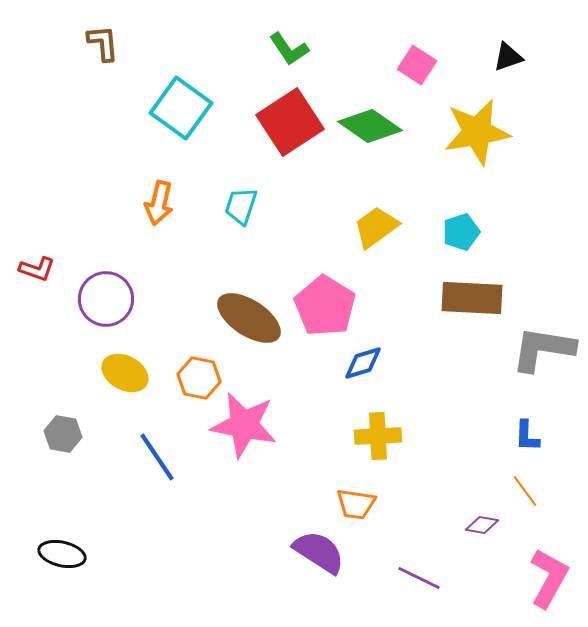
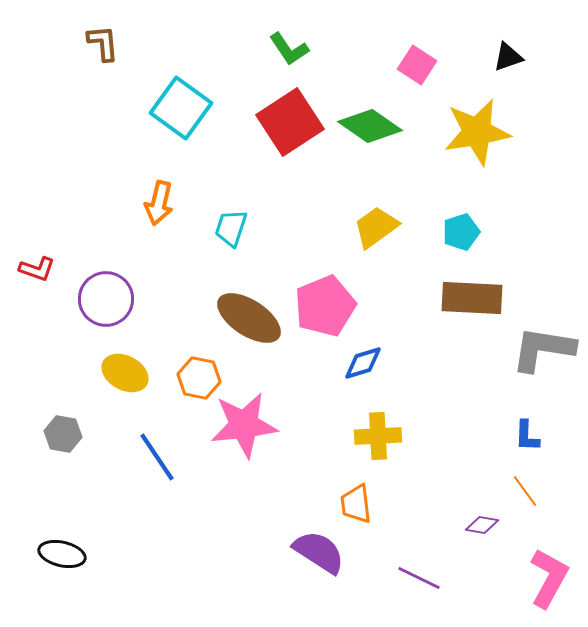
cyan trapezoid: moved 10 px left, 22 px down
pink pentagon: rotated 18 degrees clockwise
pink star: rotated 18 degrees counterclockwise
orange trapezoid: rotated 75 degrees clockwise
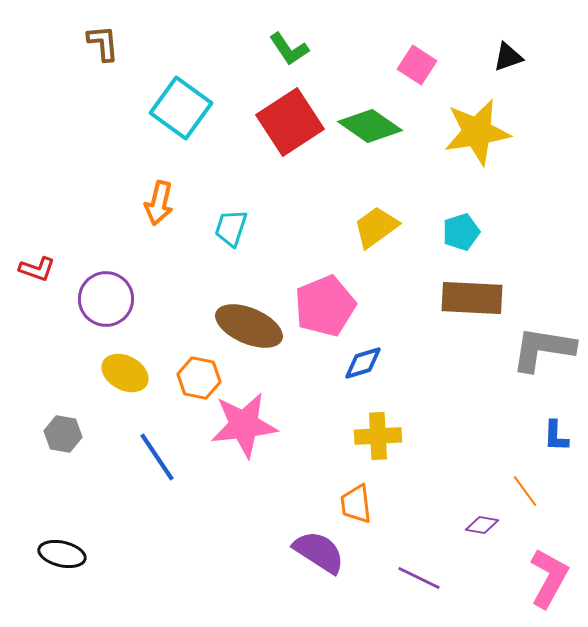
brown ellipse: moved 8 px down; rotated 10 degrees counterclockwise
blue L-shape: moved 29 px right
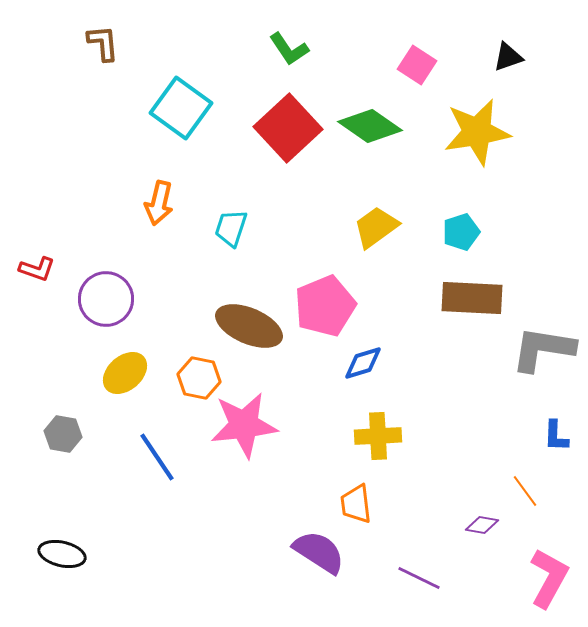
red square: moved 2 px left, 6 px down; rotated 10 degrees counterclockwise
yellow ellipse: rotated 69 degrees counterclockwise
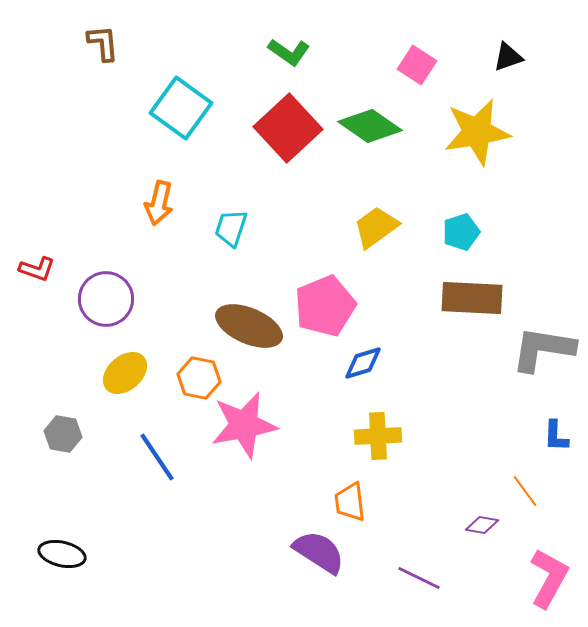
green L-shape: moved 3 px down; rotated 21 degrees counterclockwise
pink star: rotated 4 degrees counterclockwise
orange trapezoid: moved 6 px left, 2 px up
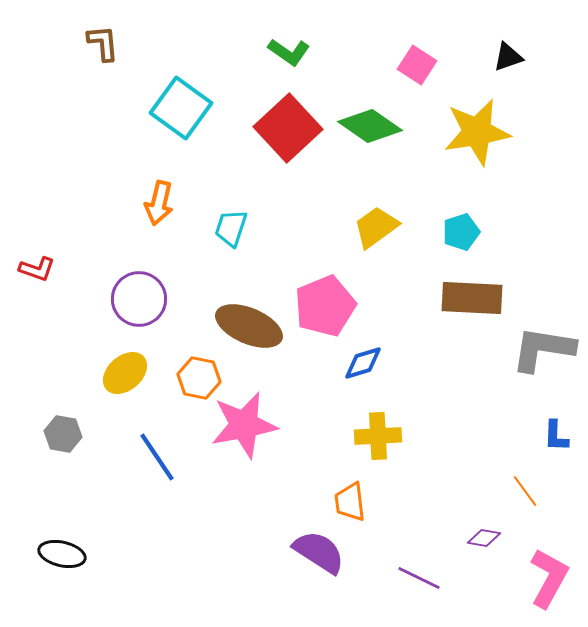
purple circle: moved 33 px right
purple diamond: moved 2 px right, 13 px down
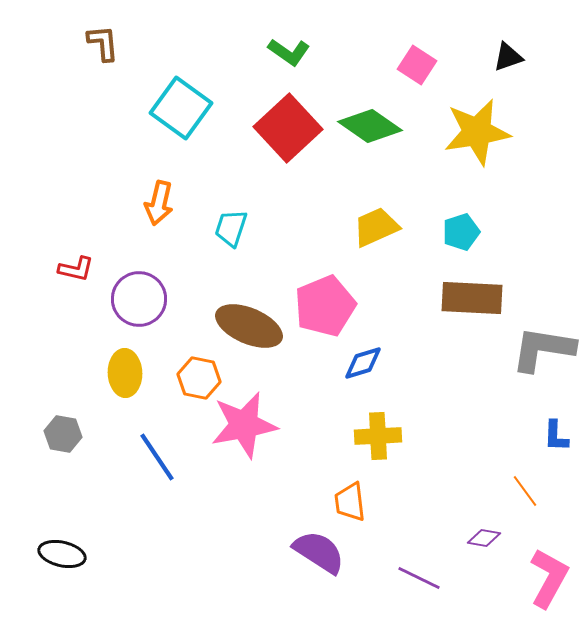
yellow trapezoid: rotated 12 degrees clockwise
red L-shape: moved 39 px right; rotated 6 degrees counterclockwise
yellow ellipse: rotated 51 degrees counterclockwise
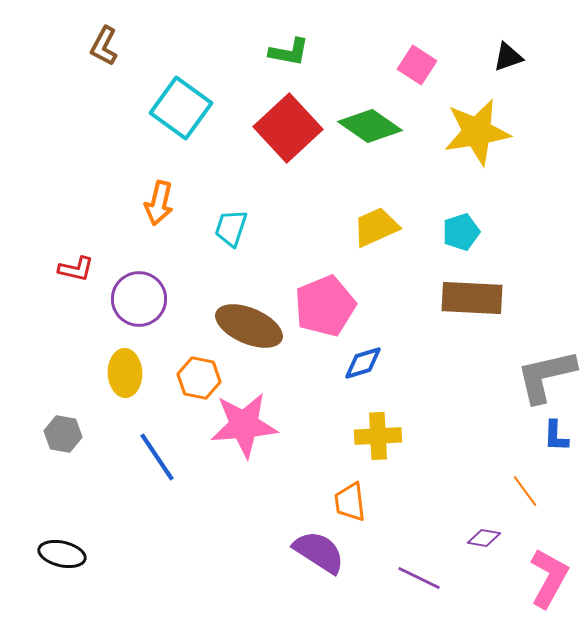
brown L-shape: moved 1 px right, 3 px down; rotated 147 degrees counterclockwise
green L-shape: rotated 24 degrees counterclockwise
gray L-shape: moved 3 px right, 27 px down; rotated 22 degrees counterclockwise
pink star: rotated 6 degrees clockwise
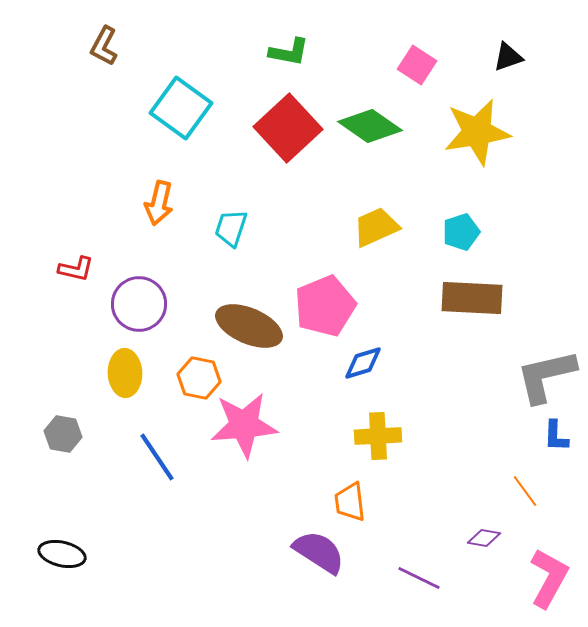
purple circle: moved 5 px down
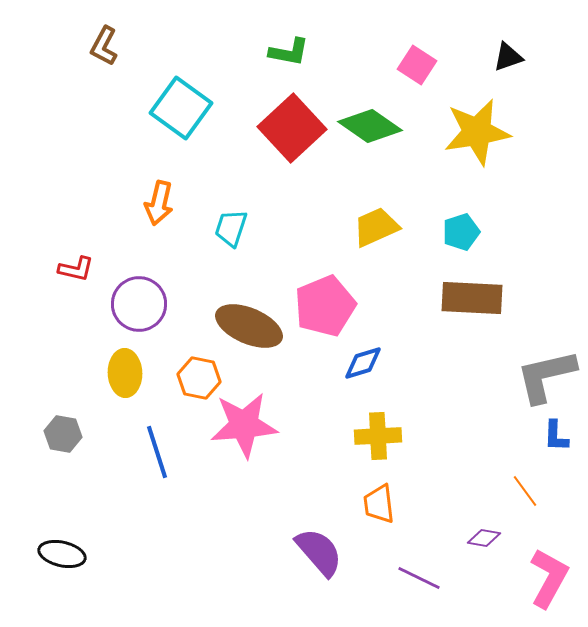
red square: moved 4 px right
blue line: moved 5 px up; rotated 16 degrees clockwise
orange trapezoid: moved 29 px right, 2 px down
purple semicircle: rotated 16 degrees clockwise
